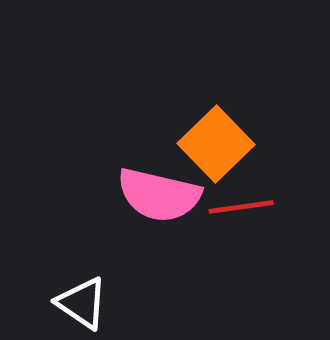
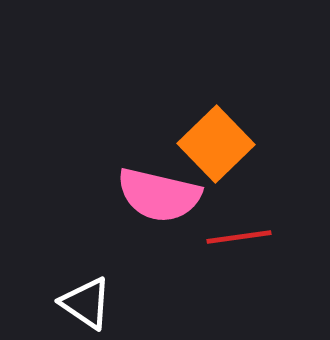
red line: moved 2 px left, 30 px down
white triangle: moved 4 px right
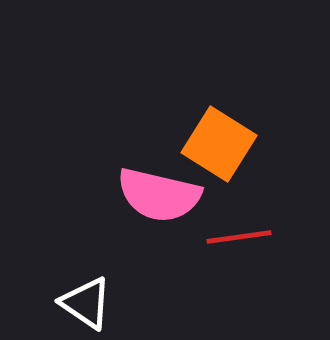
orange square: moved 3 px right; rotated 14 degrees counterclockwise
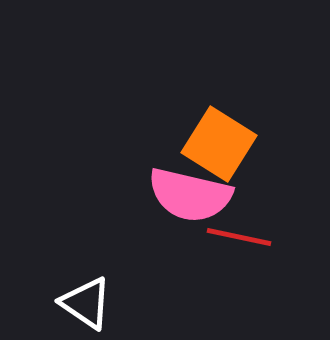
pink semicircle: moved 31 px right
red line: rotated 20 degrees clockwise
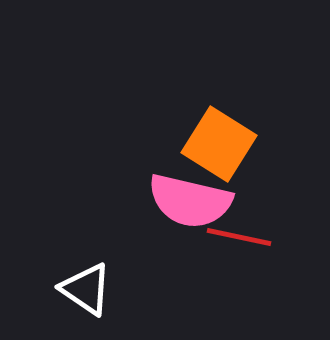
pink semicircle: moved 6 px down
white triangle: moved 14 px up
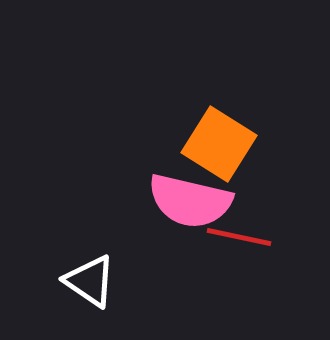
white triangle: moved 4 px right, 8 px up
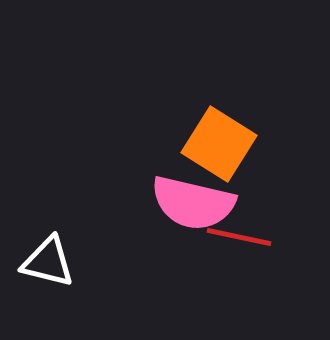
pink semicircle: moved 3 px right, 2 px down
white triangle: moved 42 px left, 19 px up; rotated 20 degrees counterclockwise
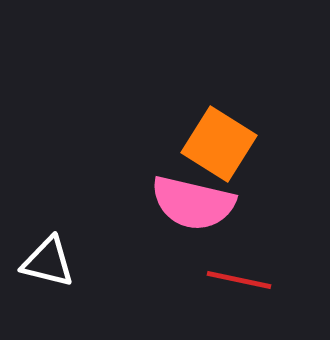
red line: moved 43 px down
